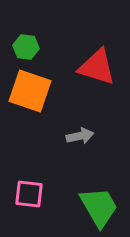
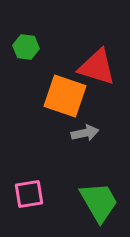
orange square: moved 35 px right, 5 px down
gray arrow: moved 5 px right, 3 px up
pink square: rotated 16 degrees counterclockwise
green trapezoid: moved 5 px up
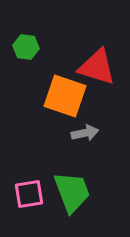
green trapezoid: moved 27 px left, 10 px up; rotated 9 degrees clockwise
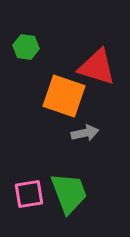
orange square: moved 1 px left
green trapezoid: moved 3 px left, 1 px down
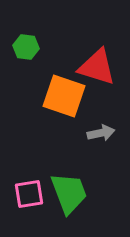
gray arrow: moved 16 px right
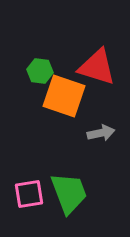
green hexagon: moved 14 px right, 24 px down
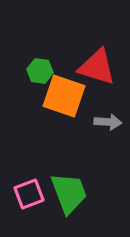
gray arrow: moved 7 px right, 11 px up; rotated 16 degrees clockwise
pink square: rotated 12 degrees counterclockwise
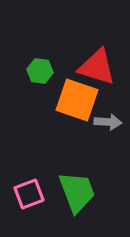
orange square: moved 13 px right, 4 px down
green trapezoid: moved 8 px right, 1 px up
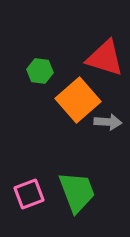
red triangle: moved 8 px right, 9 px up
orange square: moved 1 px right; rotated 30 degrees clockwise
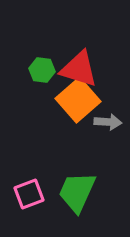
red triangle: moved 26 px left, 11 px down
green hexagon: moved 2 px right, 1 px up
green trapezoid: rotated 135 degrees counterclockwise
